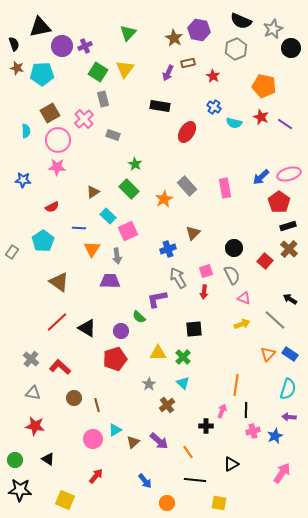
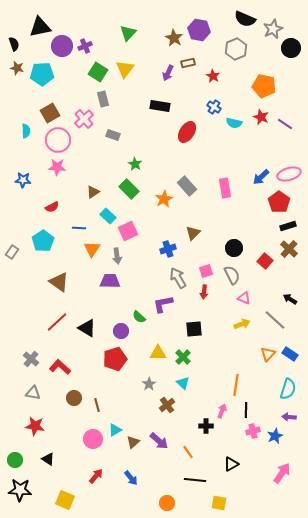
black semicircle at (241, 21): moved 4 px right, 2 px up
purple L-shape at (157, 299): moved 6 px right, 5 px down
blue arrow at (145, 481): moved 14 px left, 3 px up
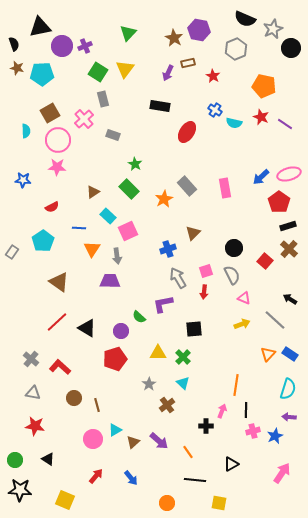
blue cross at (214, 107): moved 1 px right, 3 px down
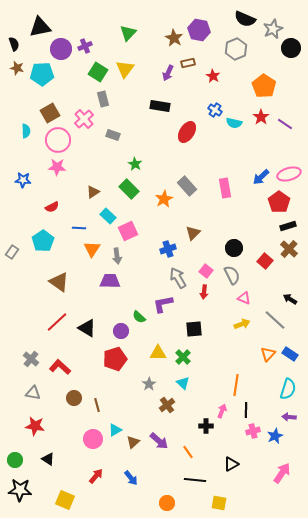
purple circle at (62, 46): moved 1 px left, 3 px down
orange pentagon at (264, 86): rotated 20 degrees clockwise
red star at (261, 117): rotated 14 degrees clockwise
pink square at (206, 271): rotated 32 degrees counterclockwise
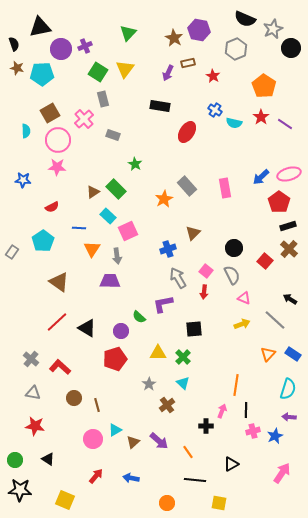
green rectangle at (129, 189): moved 13 px left
blue rectangle at (290, 354): moved 3 px right
blue arrow at (131, 478): rotated 140 degrees clockwise
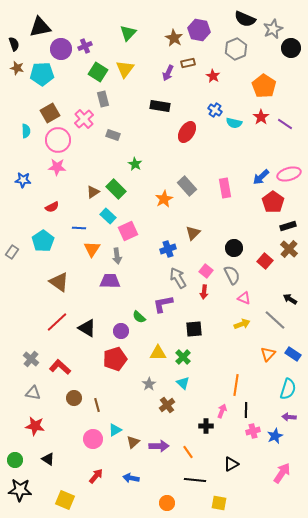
red pentagon at (279, 202): moved 6 px left
purple arrow at (159, 441): moved 5 px down; rotated 42 degrees counterclockwise
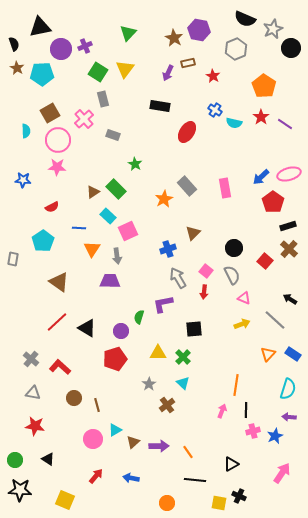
brown star at (17, 68): rotated 16 degrees clockwise
gray rectangle at (12, 252): moved 1 px right, 7 px down; rotated 24 degrees counterclockwise
green semicircle at (139, 317): rotated 64 degrees clockwise
black cross at (206, 426): moved 33 px right, 70 px down; rotated 24 degrees clockwise
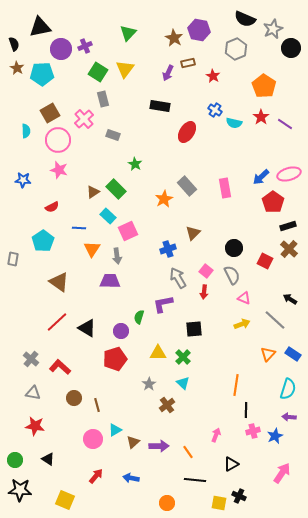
pink star at (57, 167): moved 2 px right, 3 px down; rotated 12 degrees clockwise
red square at (265, 261): rotated 14 degrees counterclockwise
pink arrow at (222, 411): moved 6 px left, 24 px down
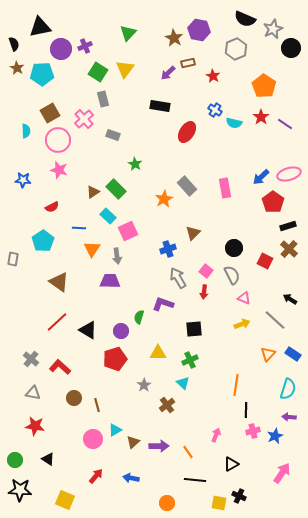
purple arrow at (168, 73): rotated 21 degrees clockwise
purple L-shape at (163, 304): rotated 30 degrees clockwise
black triangle at (87, 328): moved 1 px right, 2 px down
green cross at (183, 357): moved 7 px right, 3 px down; rotated 21 degrees clockwise
gray star at (149, 384): moved 5 px left, 1 px down
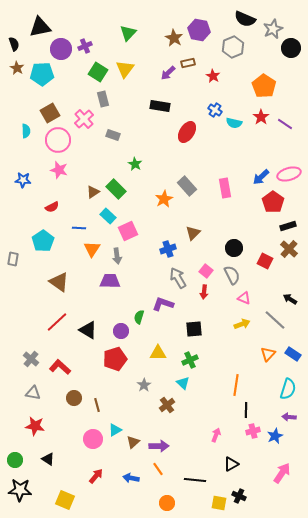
gray hexagon at (236, 49): moved 3 px left, 2 px up
orange line at (188, 452): moved 30 px left, 17 px down
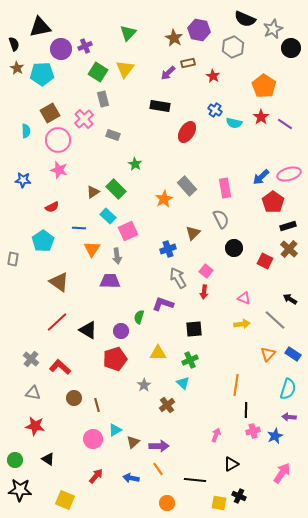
gray semicircle at (232, 275): moved 11 px left, 56 px up
yellow arrow at (242, 324): rotated 14 degrees clockwise
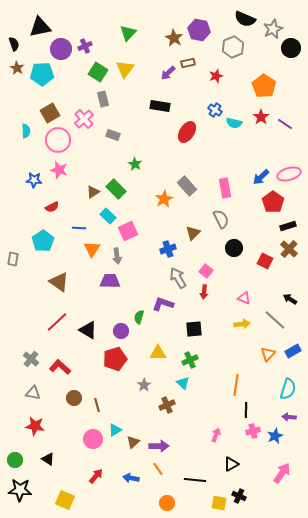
red star at (213, 76): moved 3 px right; rotated 24 degrees clockwise
blue star at (23, 180): moved 11 px right
blue rectangle at (293, 354): moved 3 px up; rotated 63 degrees counterclockwise
brown cross at (167, 405): rotated 14 degrees clockwise
